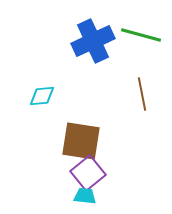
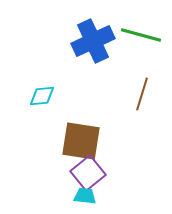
brown line: rotated 28 degrees clockwise
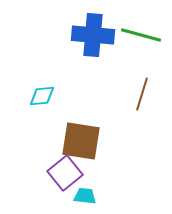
blue cross: moved 6 px up; rotated 30 degrees clockwise
purple square: moved 23 px left
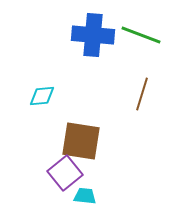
green line: rotated 6 degrees clockwise
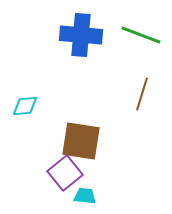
blue cross: moved 12 px left
cyan diamond: moved 17 px left, 10 px down
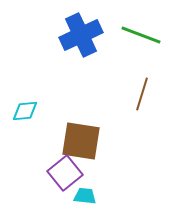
blue cross: rotated 30 degrees counterclockwise
cyan diamond: moved 5 px down
